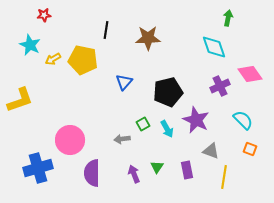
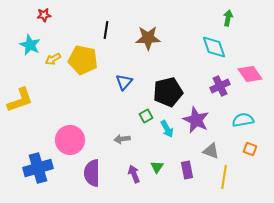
cyan semicircle: rotated 55 degrees counterclockwise
green square: moved 3 px right, 8 px up
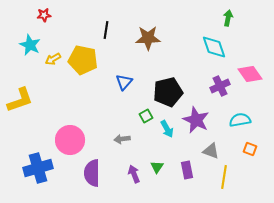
cyan semicircle: moved 3 px left
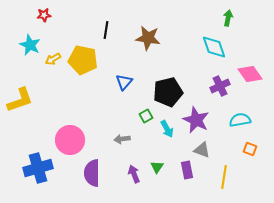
brown star: rotated 10 degrees clockwise
gray triangle: moved 9 px left, 1 px up
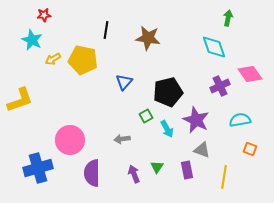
cyan star: moved 2 px right, 5 px up
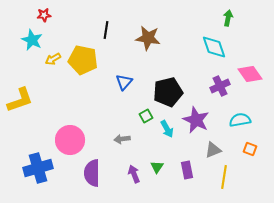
gray triangle: moved 11 px right; rotated 42 degrees counterclockwise
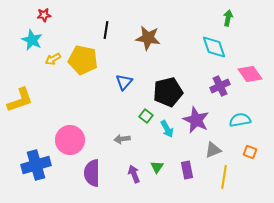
green square: rotated 24 degrees counterclockwise
orange square: moved 3 px down
blue cross: moved 2 px left, 3 px up
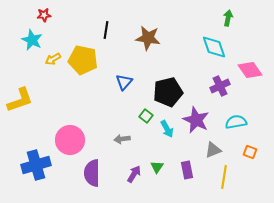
pink diamond: moved 4 px up
cyan semicircle: moved 4 px left, 2 px down
purple arrow: rotated 54 degrees clockwise
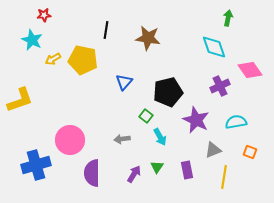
cyan arrow: moved 7 px left, 8 px down
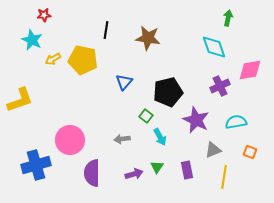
pink diamond: rotated 65 degrees counterclockwise
purple arrow: rotated 42 degrees clockwise
